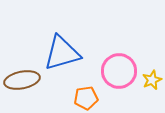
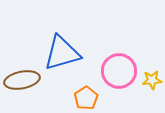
yellow star: rotated 18 degrees clockwise
orange pentagon: rotated 25 degrees counterclockwise
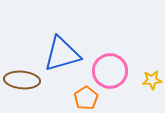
blue triangle: moved 1 px down
pink circle: moved 9 px left
brown ellipse: rotated 16 degrees clockwise
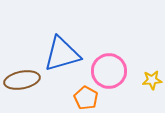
pink circle: moved 1 px left
brown ellipse: rotated 16 degrees counterclockwise
orange pentagon: rotated 10 degrees counterclockwise
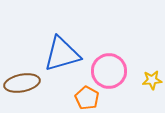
brown ellipse: moved 3 px down
orange pentagon: moved 1 px right
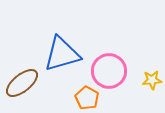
brown ellipse: rotated 28 degrees counterclockwise
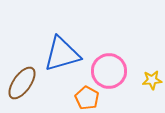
brown ellipse: rotated 16 degrees counterclockwise
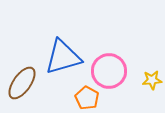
blue triangle: moved 1 px right, 3 px down
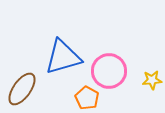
brown ellipse: moved 6 px down
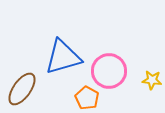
yellow star: rotated 12 degrees clockwise
